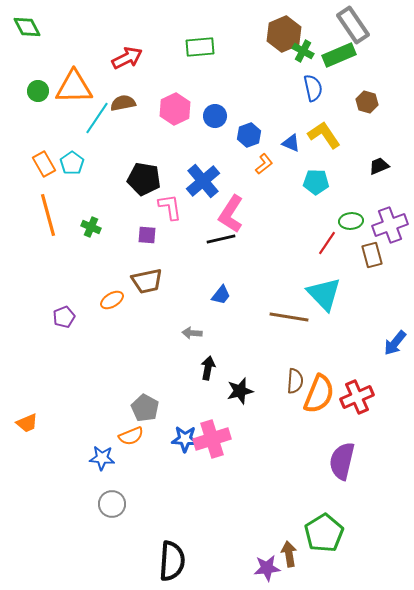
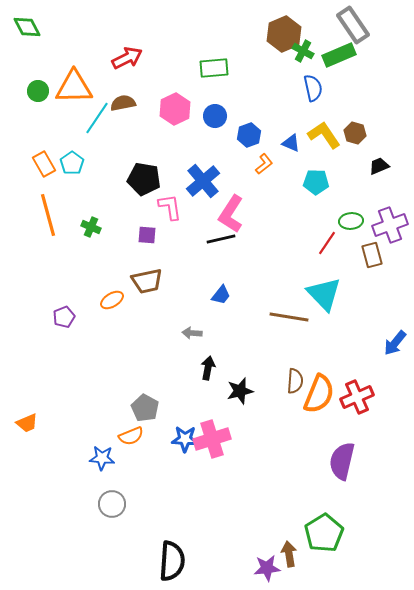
green rectangle at (200, 47): moved 14 px right, 21 px down
brown hexagon at (367, 102): moved 12 px left, 31 px down
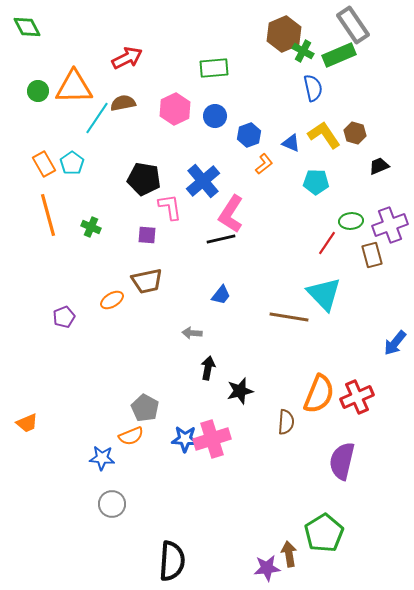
brown semicircle at (295, 381): moved 9 px left, 41 px down
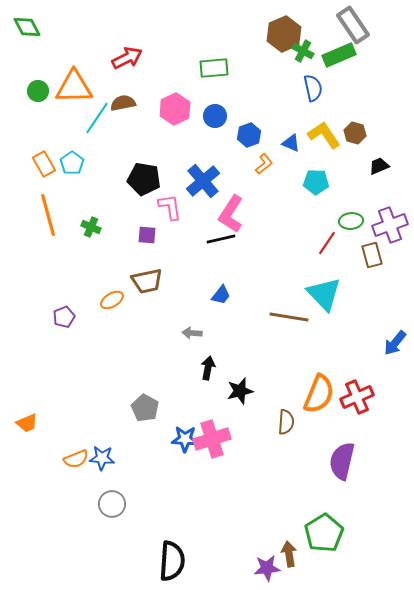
orange semicircle at (131, 436): moved 55 px left, 23 px down
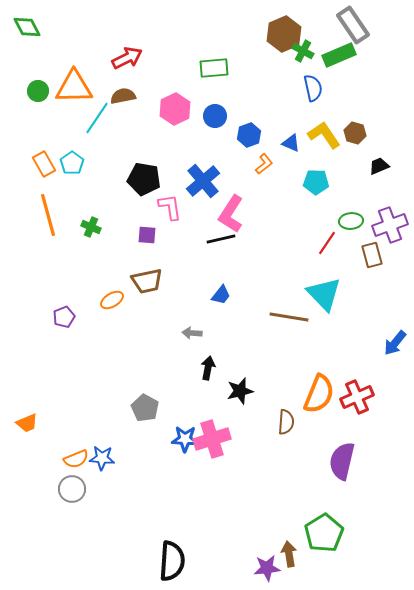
brown semicircle at (123, 103): moved 7 px up
gray circle at (112, 504): moved 40 px left, 15 px up
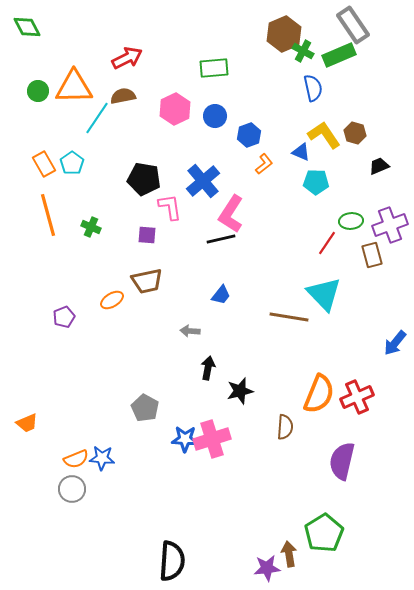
blue triangle at (291, 143): moved 10 px right, 9 px down
gray arrow at (192, 333): moved 2 px left, 2 px up
brown semicircle at (286, 422): moved 1 px left, 5 px down
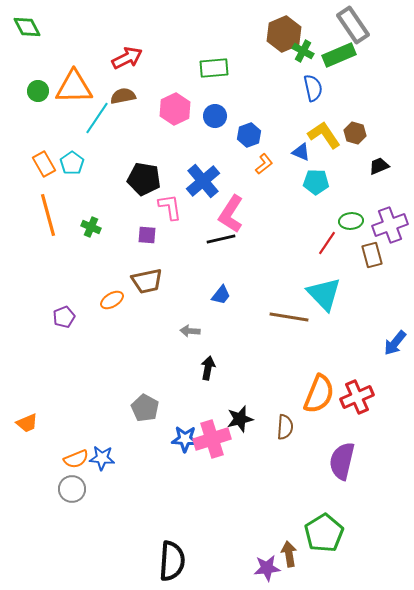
black star at (240, 391): moved 28 px down
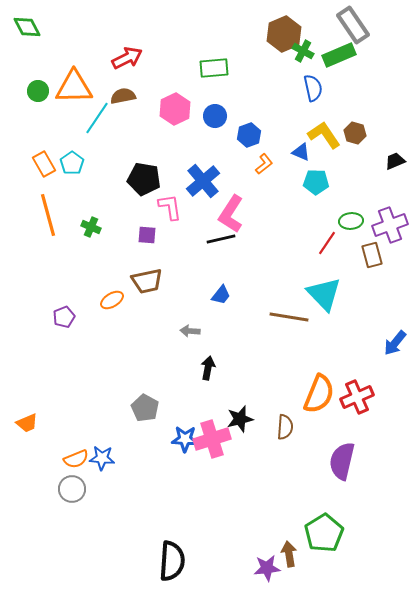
black trapezoid at (379, 166): moved 16 px right, 5 px up
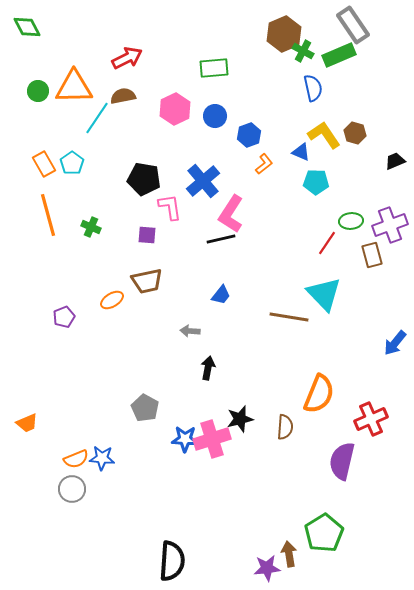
red cross at (357, 397): moved 14 px right, 22 px down
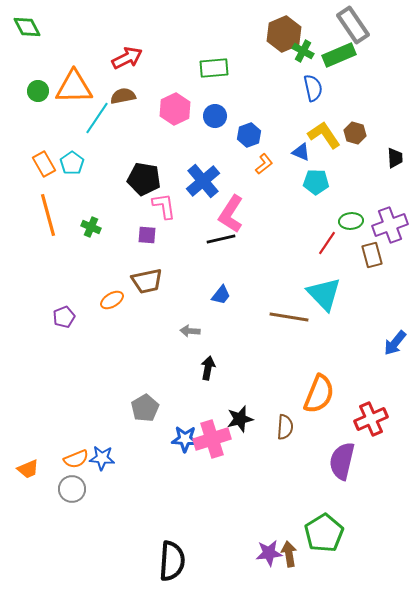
black trapezoid at (395, 161): moved 3 px up; rotated 110 degrees clockwise
pink L-shape at (170, 207): moved 6 px left, 1 px up
gray pentagon at (145, 408): rotated 12 degrees clockwise
orange trapezoid at (27, 423): moved 1 px right, 46 px down
purple star at (267, 568): moved 2 px right, 15 px up
